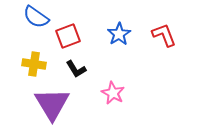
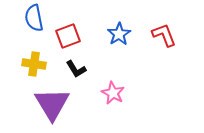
blue semicircle: moved 2 px left, 1 px down; rotated 44 degrees clockwise
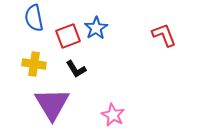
blue star: moved 23 px left, 6 px up
pink star: moved 22 px down
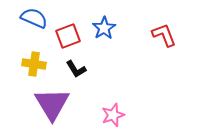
blue semicircle: rotated 124 degrees clockwise
blue star: moved 8 px right
pink star: rotated 25 degrees clockwise
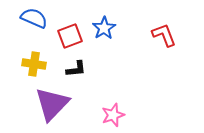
red square: moved 2 px right
black L-shape: rotated 65 degrees counterclockwise
purple triangle: rotated 15 degrees clockwise
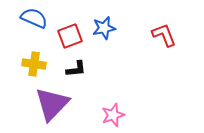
blue star: rotated 20 degrees clockwise
